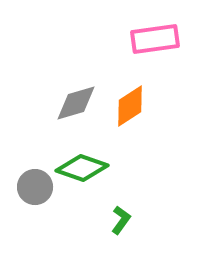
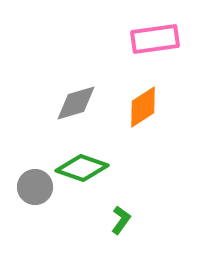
orange diamond: moved 13 px right, 1 px down
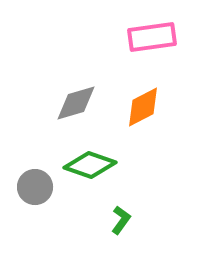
pink rectangle: moved 3 px left, 2 px up
orange diamond: rotated 6 degrees clockwise
green diamond: moved 8 px right, 3 px up
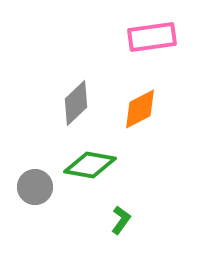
gray diamond: rotated 27 degrees counterclockwise
orange diamond: moved 3 px left, 2 px down
green diamond: rotated 9 degrees counterclockwise
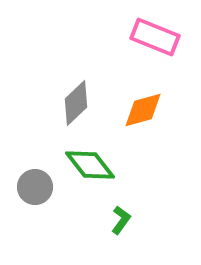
pink rectangle: moved 3 px right; rotated 30 degrees clockwise
orange diamond: moved 3 px right, 1 px down; rotated 12 degrees clockwise
green diamond: rotated 42 degrees clockwise
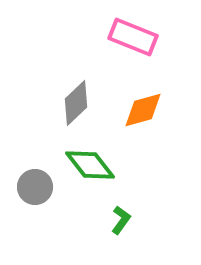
pink rectangle: moved 22 px left
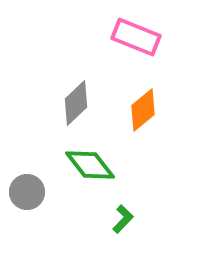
pink rectangle: moved 3 px right
orange diamond: rotated 24 degrees counterclockwise
gray circle: moved 8 px left, 5 px down
green L-shape: moved 2 px right, 1 px up; rotated 8 degrees clockwise
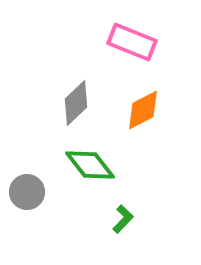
pink rectangle: moved 4 px left, 5 px down
orange diamond: rotated 12 degrees clockwise
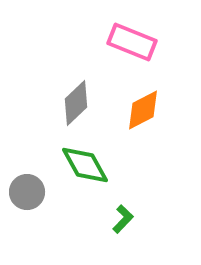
green diamond: moved 5 px left; rotated 9 degrees clockwise
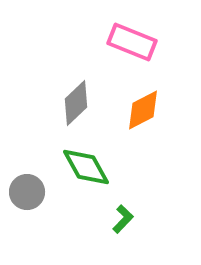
green diamond: moved 1 px right, 2 px down
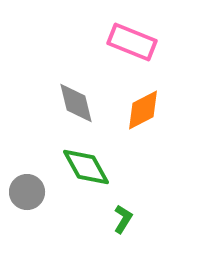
gray diamond: rotated 60 degrees counterclockwise
green L-shape: rotated 12 degrees counterclockwise
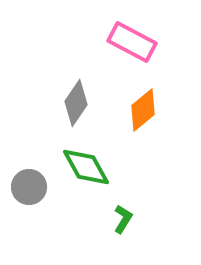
pink rectangle: rotated 6 degrees clockwise
gray diamond: rotated 48 degrees clockwise
orange diamond: rotated 12 degrees counterclockwise
gray circle: moved 2 px right, 5 px up
